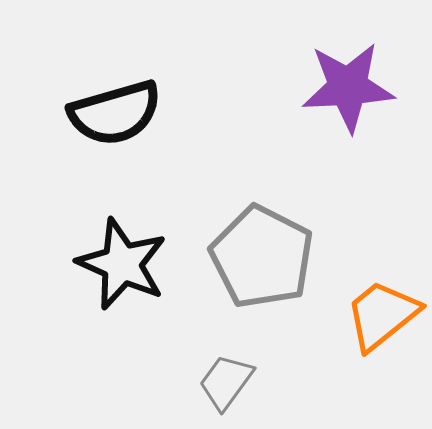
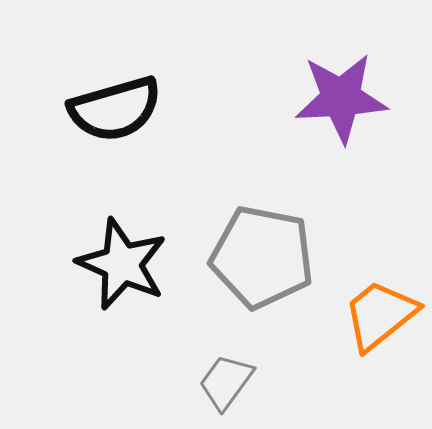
purple star: moved 7 px left, 11 px down
black semicircle: moved 4 px up
gray pentagon: rotated 16 degrees counterclockwise
orange trapezoid: moved 2 px left
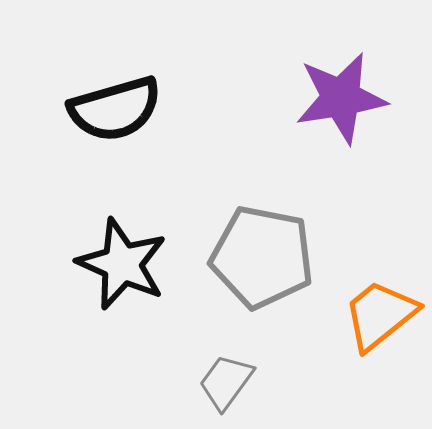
purple star: rotated 6 degrees counterclockwise
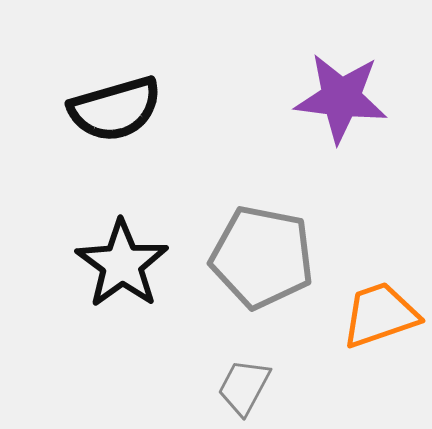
purple star: rotated 16 degrees clockwise
black star: rotated 12 degrees clockwise
orange trapezoid: rotated 20 degrees clockwise
gray trapezoid: moved 18 px right, 5 px down; rotated 8 degrees counterclockwise
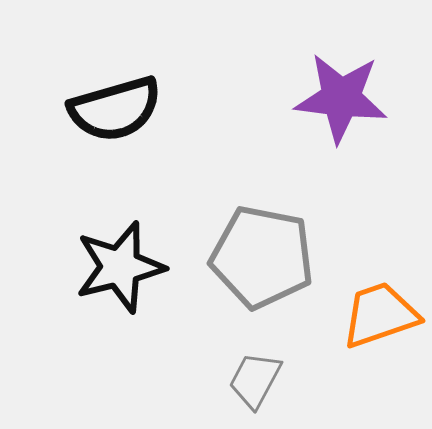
black star: moved 2 px left, 3 px down; rotated 22 degrees clockwise
gray trapezoid: moved 11 px right, 7 px up
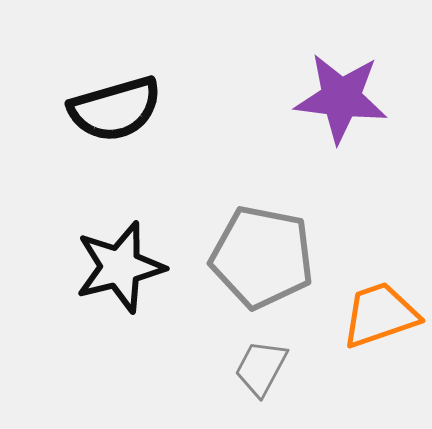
gray trapezoid: moved 6 px right, 12 px up
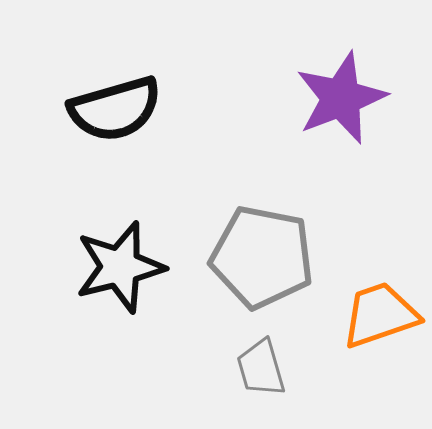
purple star: rotated 28 degrees counterclockwise
gray trapezoid: rotated 44 degrees counterclockwise
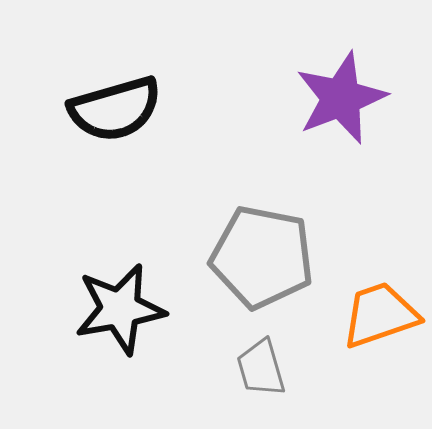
black star: moved 42 px down; rotated 4 degrees clockwise
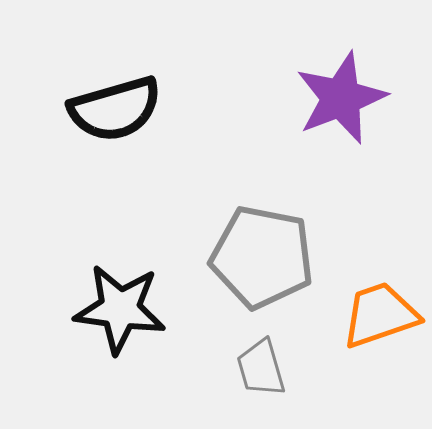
black star: rotated 18 degrees clockwise
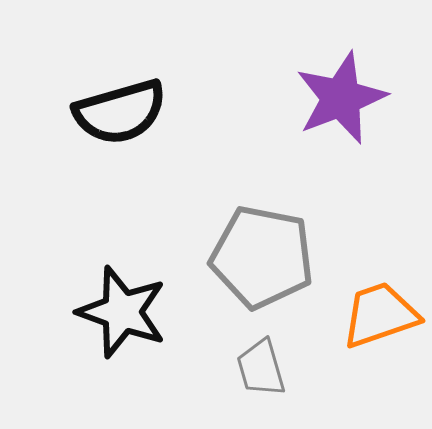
black semicircle: moved 5 px right, 3 px down
black star: moved 2 px right, 3 px down; rotated 12 degrees clockwise
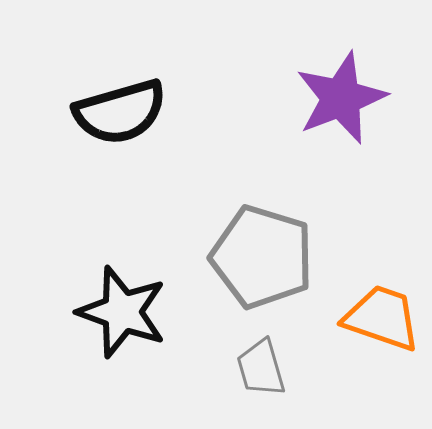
gray pentagon: rotated 6 degrees clockwise
orange trapezoid: moved 2 px right, 3 px down; rotated 38 degrees clockwise
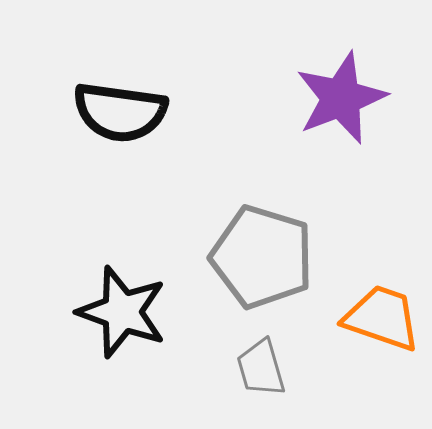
black semicircle: rotated 24 degrees clockwise
